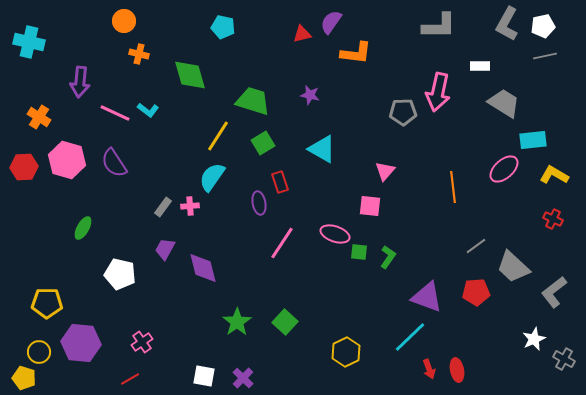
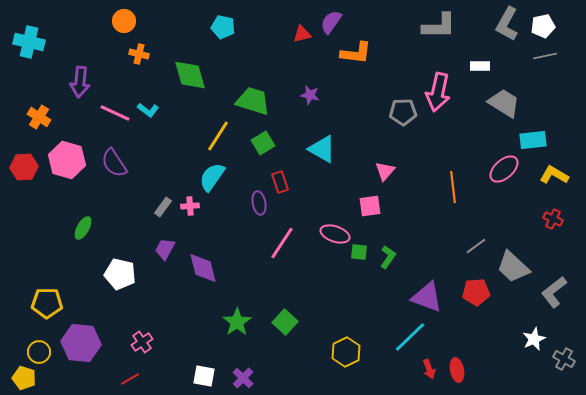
pink square at (370, 206): rotated 15 degrees counterclockwise
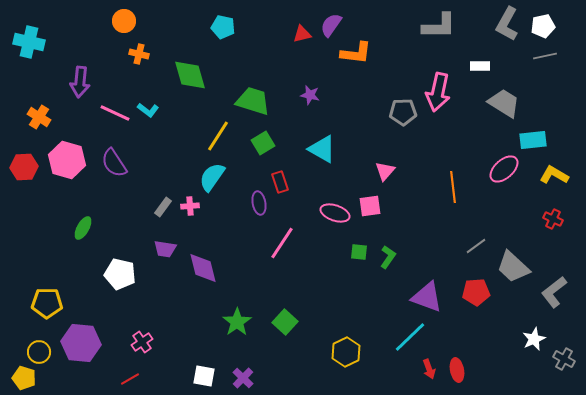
purple semicircle at (331, 22): moved 3 px down
pink ellipse at (335, 234): moved 21 px up
purple trapezoid at (165, 249): rotated 110 degrees counterclockwise
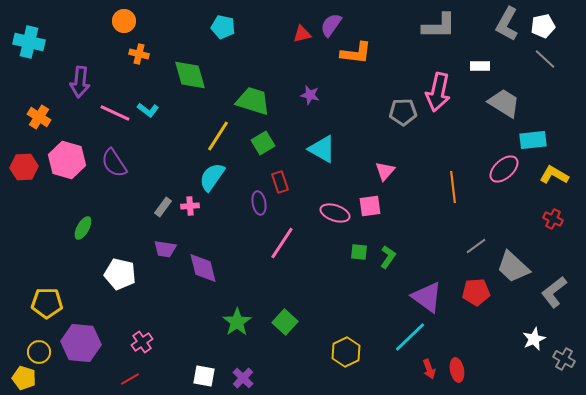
gray line at (545, 56): moved 3 px down; rotated 55 degrees clockwise
purple triangle at (427, 297): rotated 16 degrees clockwise
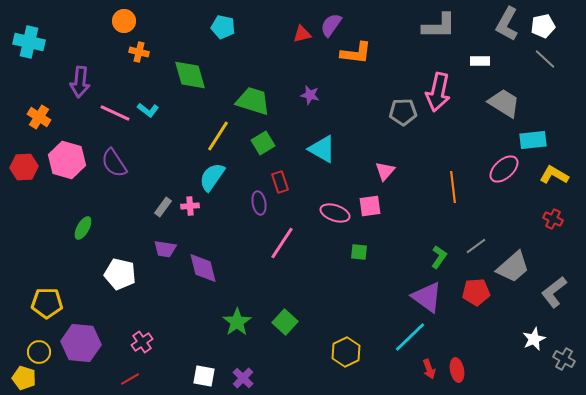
orange cross at (139, 54): moved 2 px up
white rectangle at (480, 66): moved 5 px up
green L-shape at (388, 257): moved 51 px right
gray trapezoid at (513, 267): rotated 84 degrees counterclockwise
